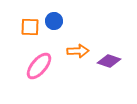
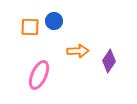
purple diamond: rotated 75 degrees counterclockwise
pink ellipse: moved 9 px down; rotated 16 degrees counterclockwise
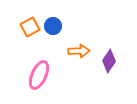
blue circle: moved 1 px left, 5 px down
orange square: rotated 30 degrees counterclockwise
orange arrow: moved 1 px right
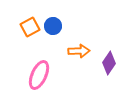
purple diamond: moved 2 px down
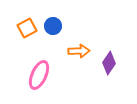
orange square: moved 3 px left, 1 px down
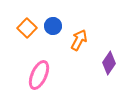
orange square: rotated 18 degrees counterclockwise
orange arrow: moved 11 px up; rotated 60 degrees counterclockwise
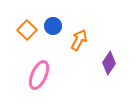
orange square: moved 2 px down
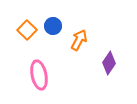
pink ellipse: rotated 36 degrees counterclockwise
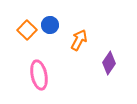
blue circle: moved 3 px left, 1 px up
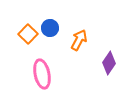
blue circle: moved 3 px down
orange square: moved 1 px right, 4 px down
pink ellipse: moved 3 px right, 1 px up
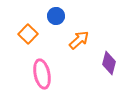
blue circle: moved 6 px right, 12 px up
orange arrow: rotated 20 degrees clockwise
purple diamond: rotated 20 degrees counterclockwise
